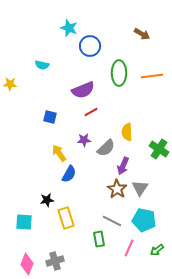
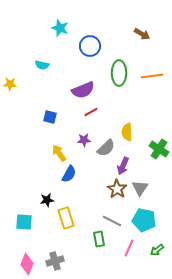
cyan star: moved 9 px left
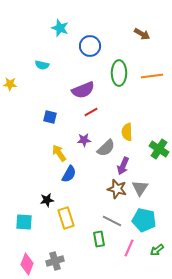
brown star: rotated 18 degrees counterclockwise
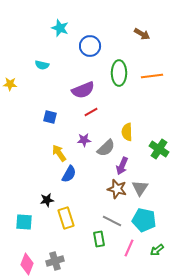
purple arrow: moved 1 px left
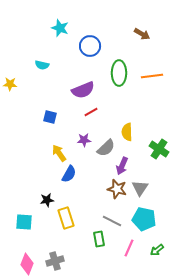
cyan pentagon: moved 1 px up
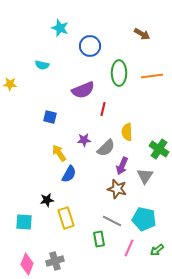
red line: moved 12 px right, 3 px up; rotated 48 degrees counterclockwise
gray triangle: moved 5 px right, 12 px up
